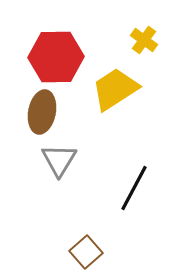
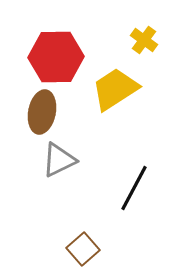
gray triangle: rotated 33 degrees clockwise
brown square: moved 3 px left, 3 px up
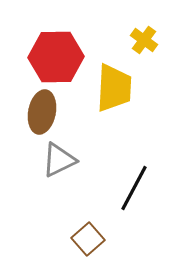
yellow trapezoid: moved 1 px left, 1 px up; rotated 126 degrees clockwise
brown square: moved 5 px right, 10 px up
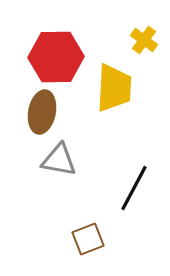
gray triangle: rotated 36 degrees clockwise
brown square: rotated 20 degrees clockwise
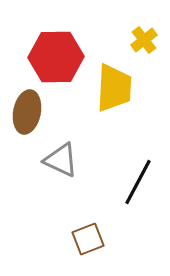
yellow cross: rotated 16 degrees clockwise
brown ellipse: moved 15 px left
gray triangle: moved 2 px right; rotated 15 degrees clockwise
black line: moved 4 px right, 6 px up
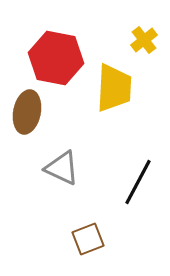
red hexagon: moved 1 px down; rotated 12 degrees clockwise
gray triangle: moved 1 px right, 8 px down
